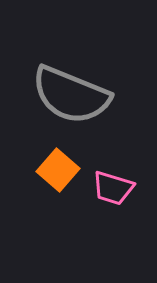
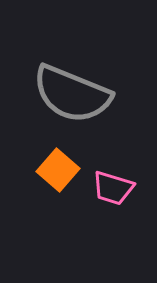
gray semicircle: moved 1 px right, 1 px up
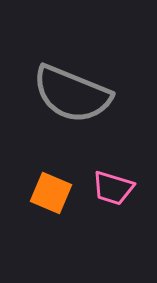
orange square: moved 7 px left, 23 px down; rotated 18 degrees counterclockwise
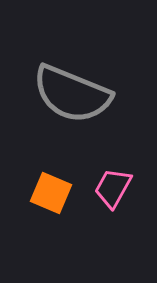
pink trapezoid: rotated 102 degrees clockwise
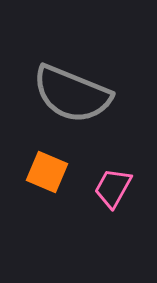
orange square: moved 4 px left, 21 px up
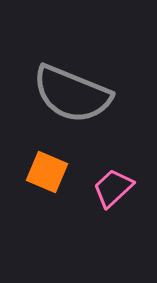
pink trapezoid: rotated 18 degrees clockwise
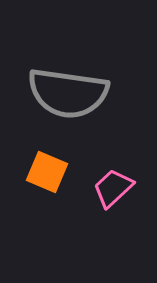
gray semicircle: moved 4 px left, 1 px up; rotated 14 degrees counterclockwise
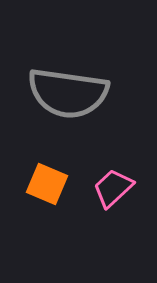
orange square: moved 12 px down
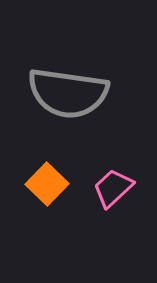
orange square: rotated 21 degrees clockwise
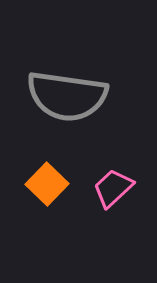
gray semicircle: moved 1 px left, 3 px down
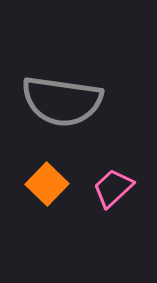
gray semicircle: moved 5 px left, 5 px down
